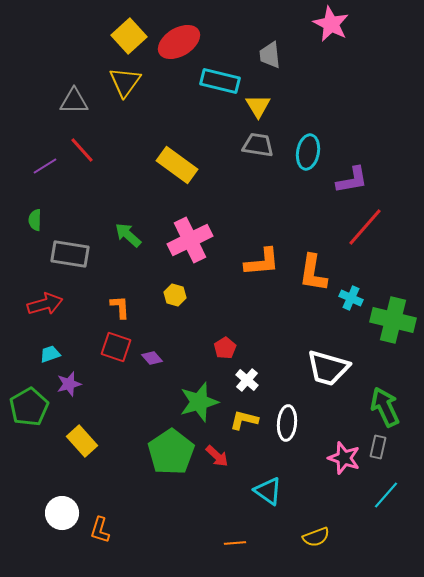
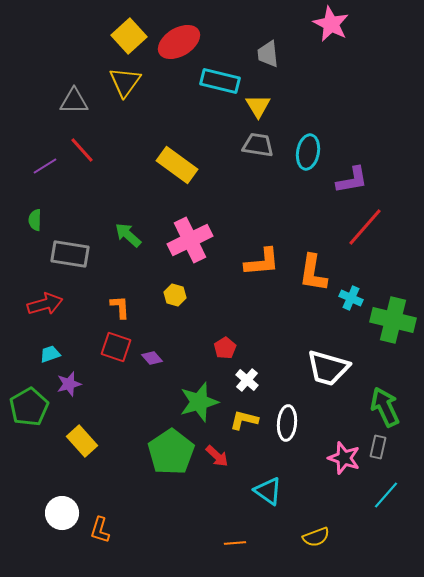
gray trapezoid at (270, 55): moved 2 px left, 1 px up
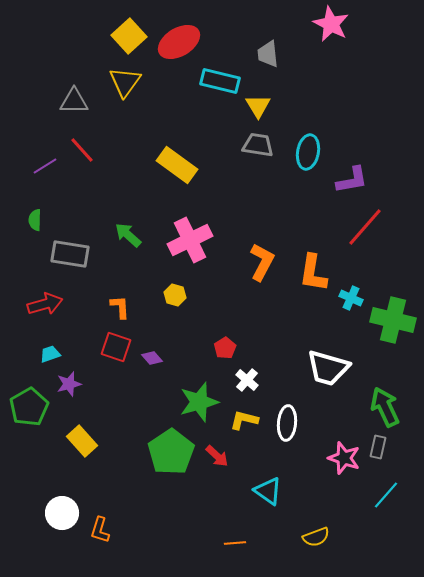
orange L-shape at (262, 262): rotated 57 degrees counterclockwise
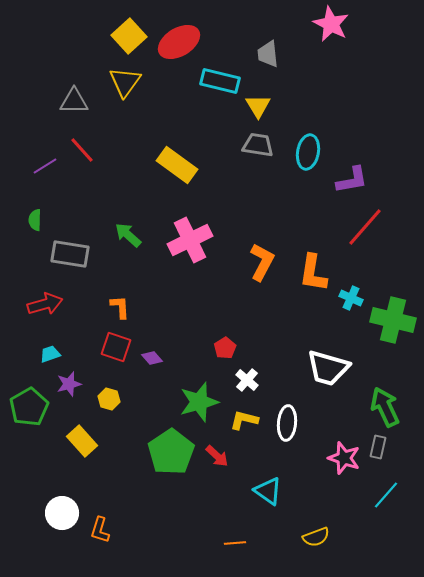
yellow hexagon at (175, 295): moved 66 px left, 104 px down
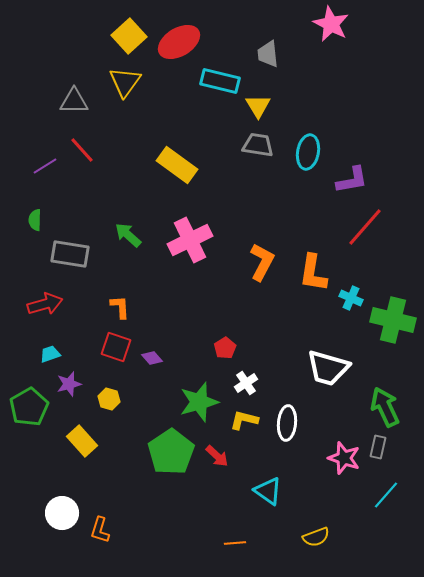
white cross at (247, 380): moved 1 px left, 3 px down; rotated 15 degrees clockwise
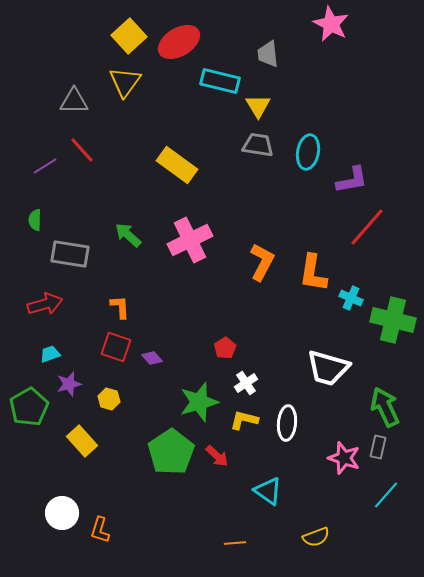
red line at (365, 227): moved 2 px right
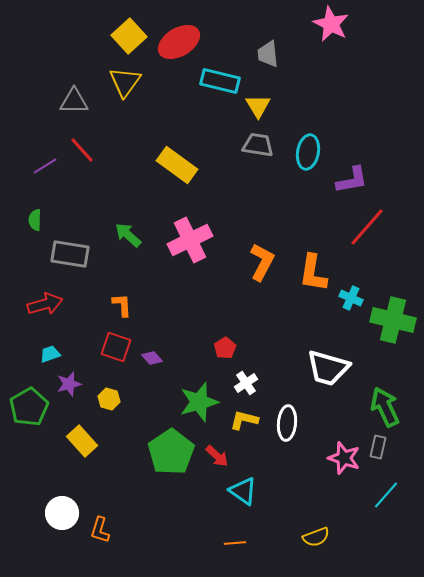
orange L-shape at (120, 307): moved 2 px right, 2 px up
cyan triangle at (268, 491): moved 25 px left
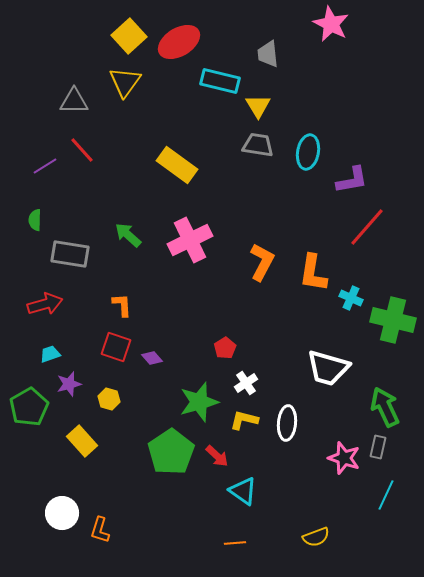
cyan line at (386, 495): rotated 16 degrees counterclockwise
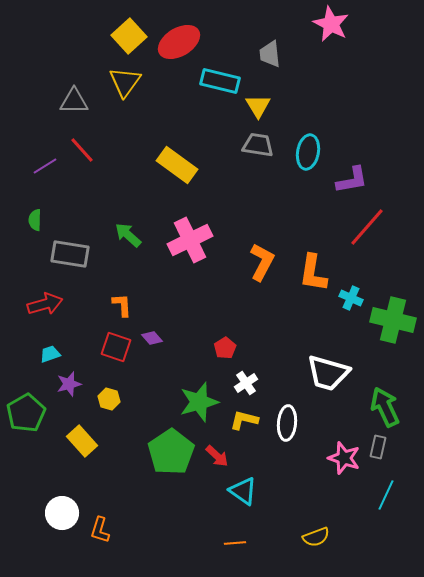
gray trapezoid at (268, 54): moved 2 px right
purple diamond at (152, 358): moved 20 px up
white trapezoid at (328, 368): moved 5 px down
green pentagon at (29, 407): moved 3 px left, 6 px down
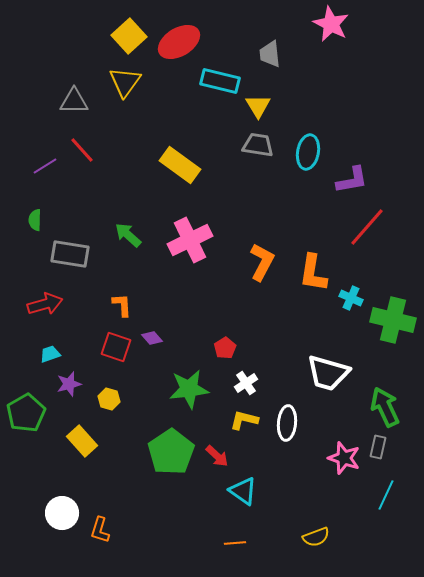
yellow rectangle at (177, 165): moved 3 px right
green star at (199, 402): moved 10 px left, 13 px up; rotated 9 degrees clockwise
